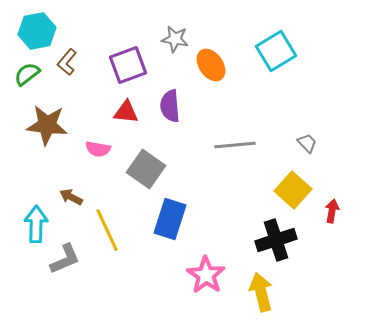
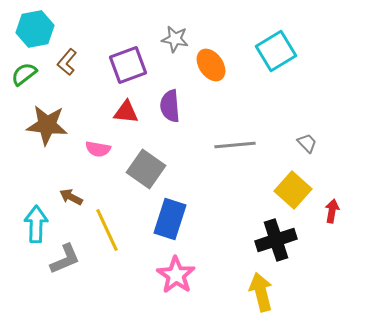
cyan hexagon: moved 2 px left, 2 px up
green semicircle: moved 3 px left
pink star: moved 30 px left
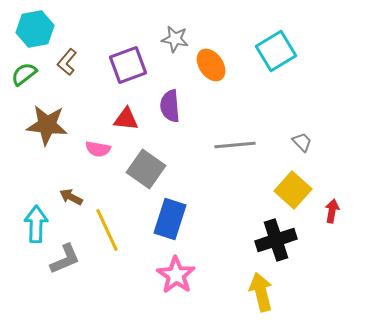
red triangle: moved 7 px down
gray trapezoid: moved 5 px left, 1 px up
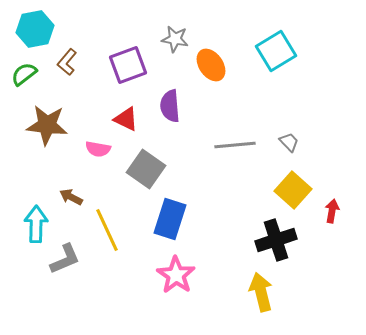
red triangle: rotated 20 degrees clockwise
gray trapezoid: moved 13 px left
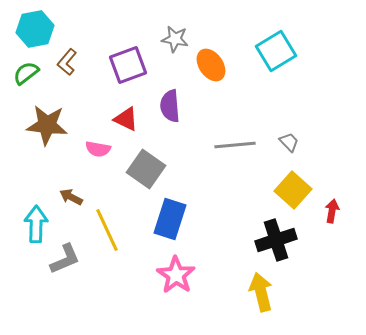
green semicircle: moved 2 px right, 1 px up
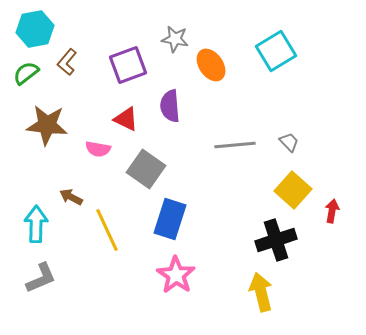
gray L-shape: moved 24 px left, 19 px down
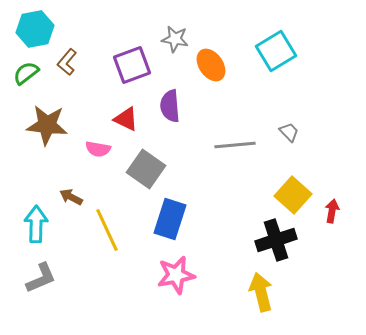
purple square: moved 4 px right
gray trapezoid: moved 10 px up
yellow square: moved 5 px down
pink star: rotated 27 degrees clockwise
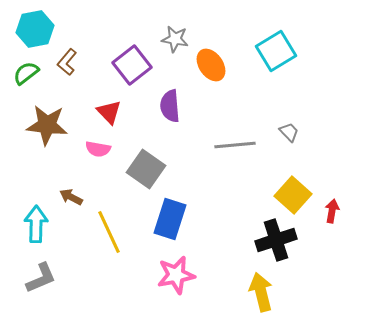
purple square: rotated 18 degrees counterclockwise
red triangle: moved 17 px left, 7 px up; rotated 20 degrees clockwise
yellow line: moved 2 px right, 2 px down
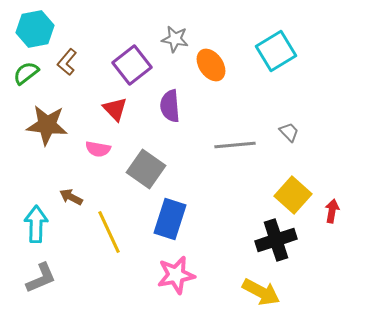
red triangle: moved 6 px right, 3 px up
yellow arrow: rotated 132 degrees clockwise
